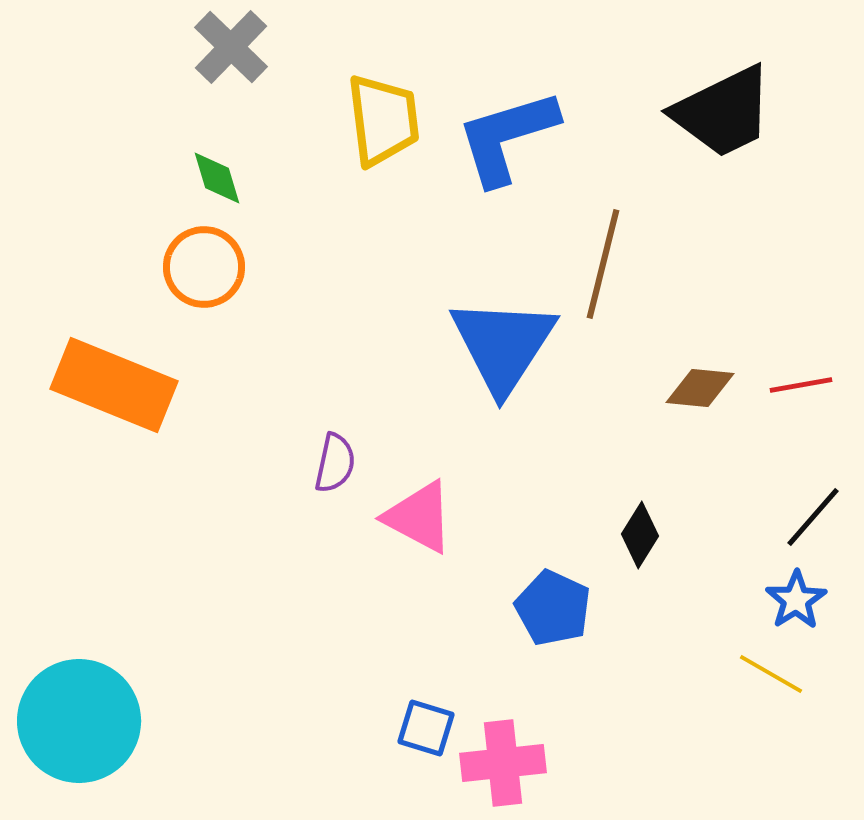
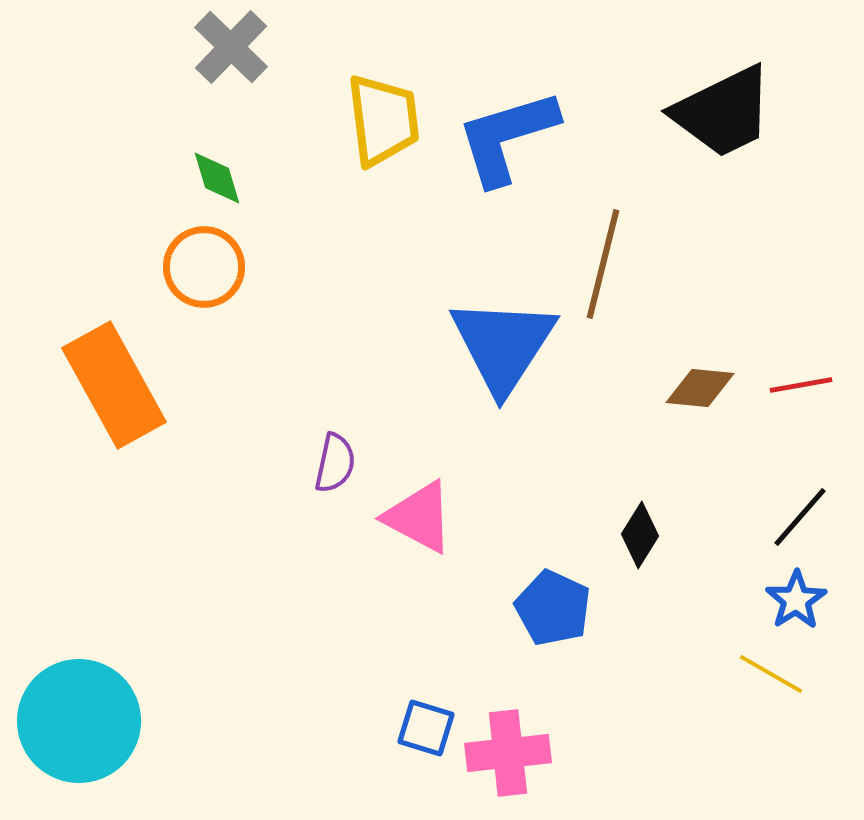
orange rectangle: rotated 39 degrees clockwise
black line: moved 13 px left
pink cross: moved 5 px right, 10 px up
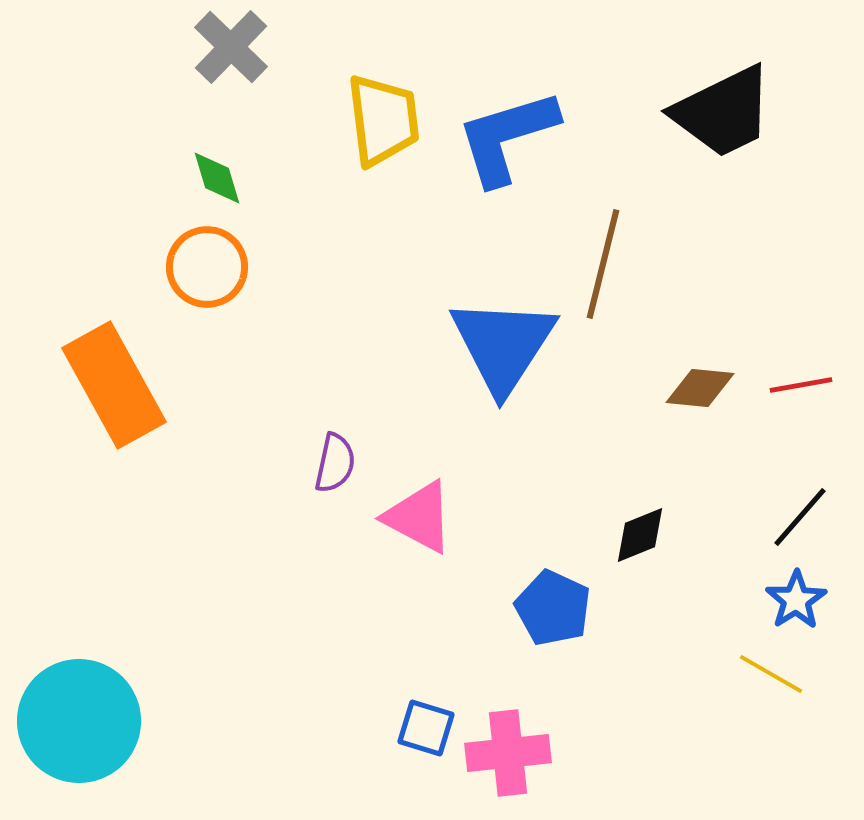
orange circle: moved 3 px right
black diamond: rotated 36 degrees clockwise
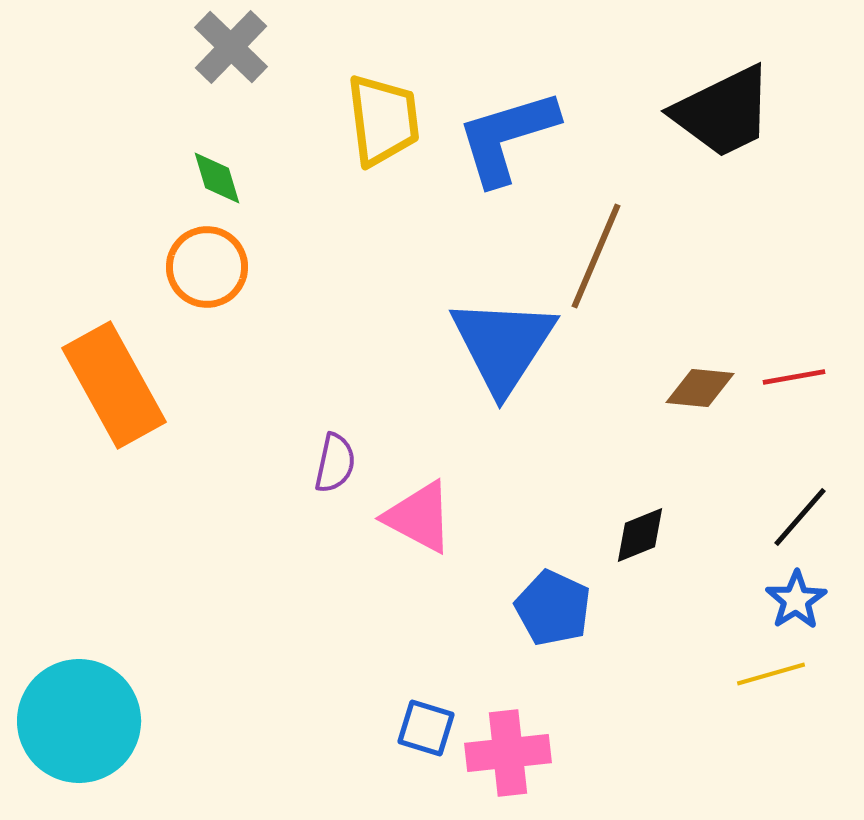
brown line: moved 7 px left, 8 px up; rotated 9 degrees clockwise
red line: moved 7 px left, 8 px up
yellow line: rotated 46 degrees counterclockwise
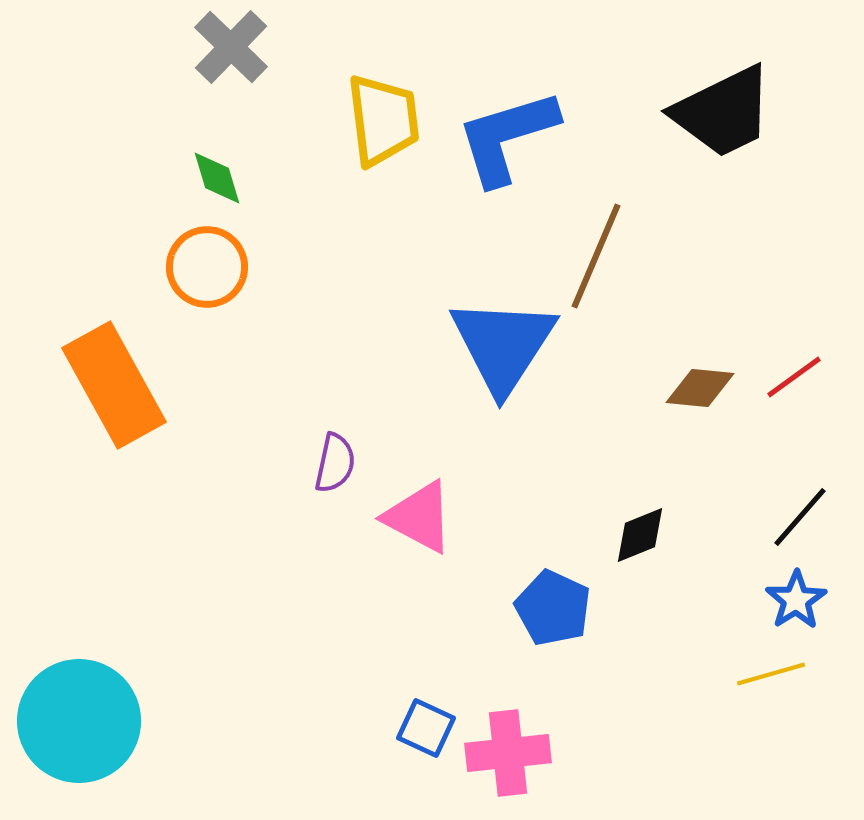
red line: rotated 26 degrees counterclockwise
blue square: rotated 8 degrees clockwise
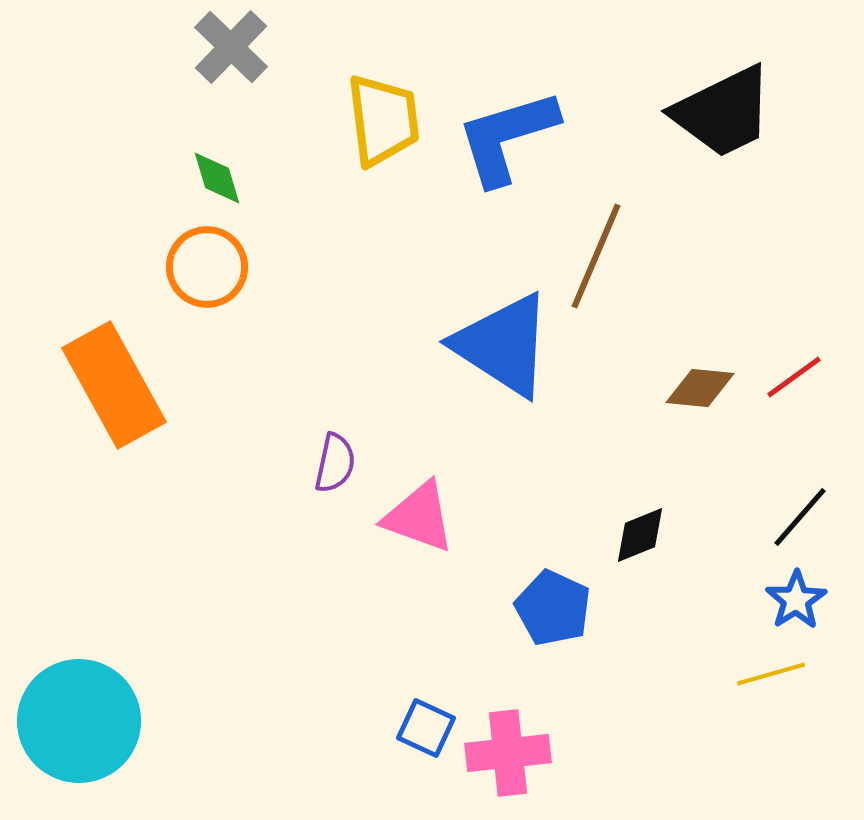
blue triangle: rotated 30 degrees counterclockwise
pink triangle: rotated 8 degrees counterclockwise
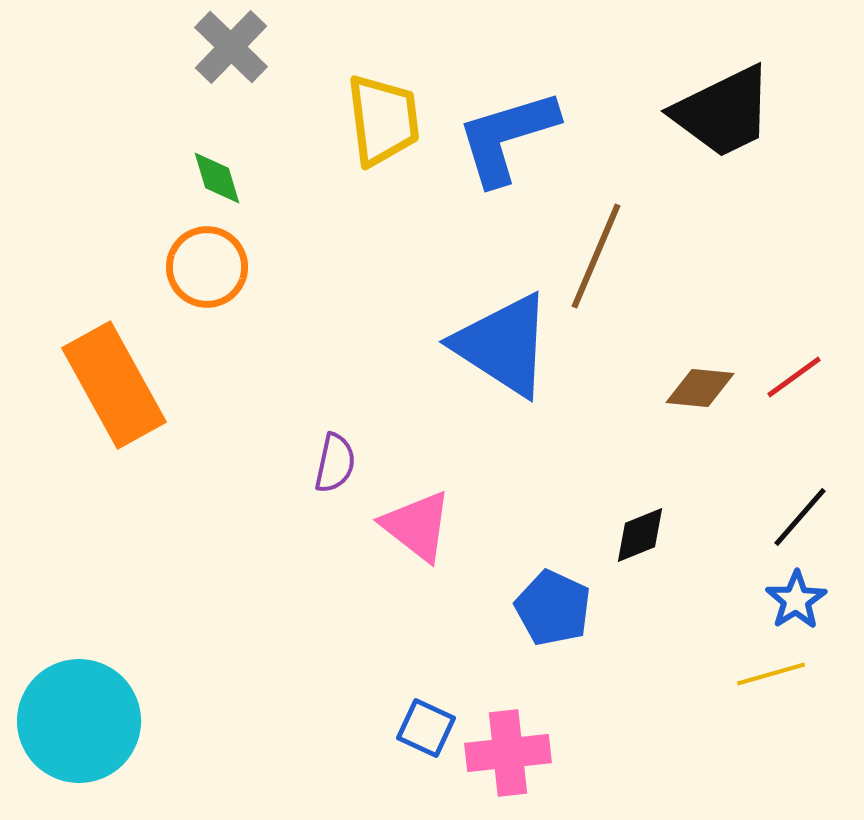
pink triangle: moved 2 px left, 9 px down; rotated 18 degrees clockwise
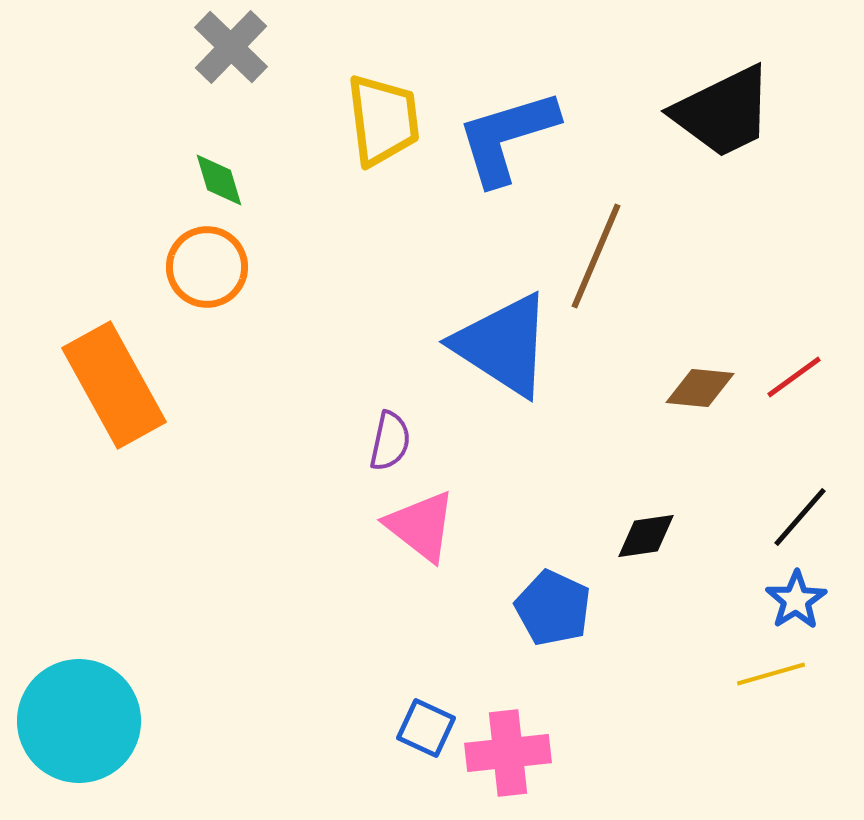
green diamond: moved 2 px right, 2 px down
purple semicircle: moved 55 px right, 22 px up
pink triangle: moved 4 px right
black diamond: moved 6 px right, 1 px down; rotated 14 degrees clockwise
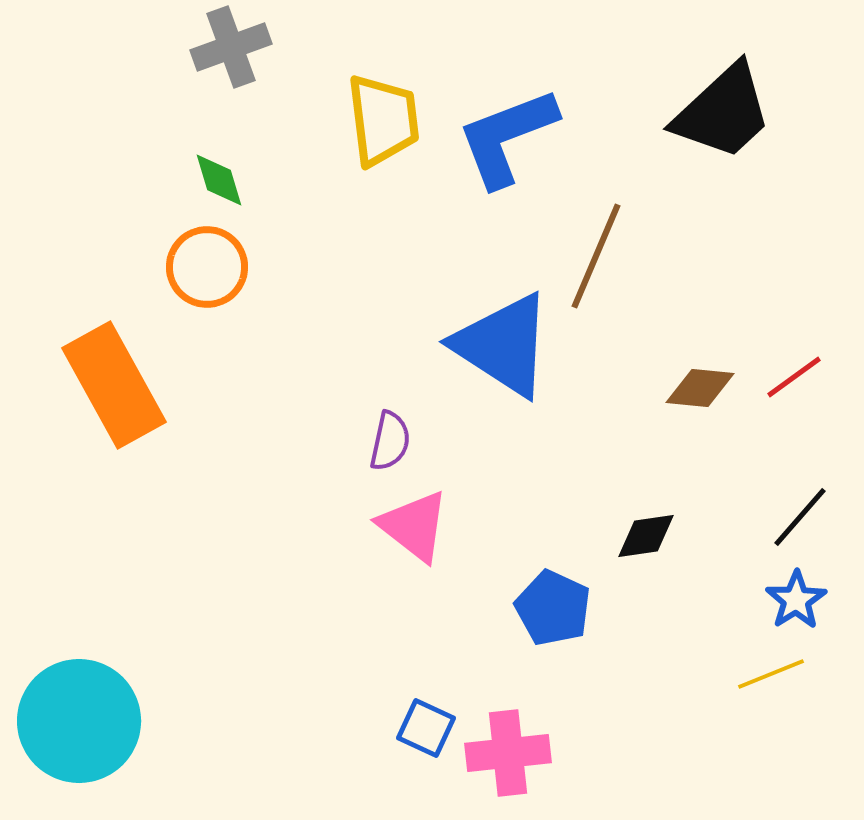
gray cross: rotated 26 degrees clockwise
black trapezoid: rotated 17 degrees counterclockwise
blue L-shape: rotated 4 degrees counterclockwise
pink triangle: moved 7 px left
yellow line: rotated 6 degrees counterclockwise
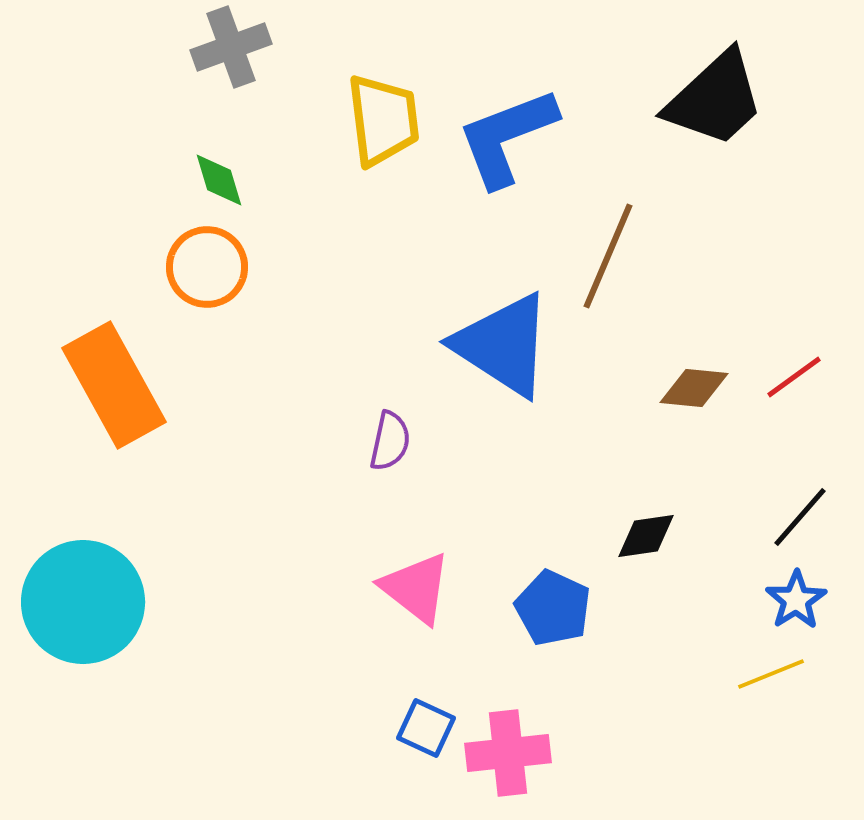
black trapezoid: moved 8 px left, 13 px up
brown line: moved 12 px right
brown diamond: moved 6 px left
pink triangle: moved 2 px right, 62 px down
cyan circle: moved 4 px right, 119 px up
